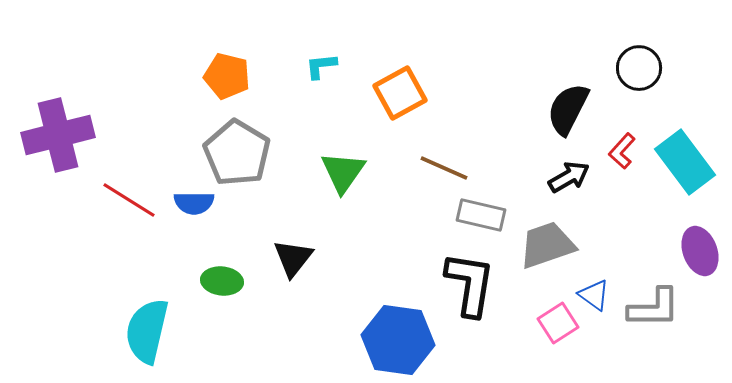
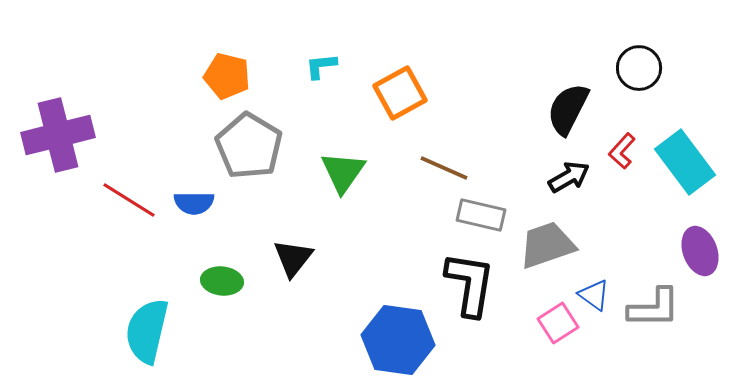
gray pentagon: moved 12 px right, 7 px up
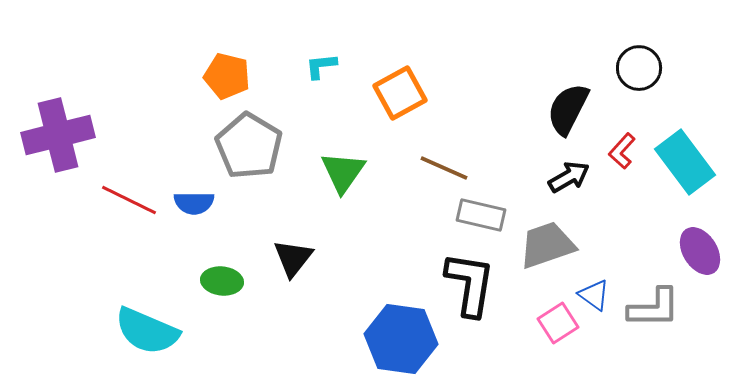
red line: rotated 6 degrees counterclockwise
purple ellipse: rotated 12 degrees counterclockwise
cyan semicircle: rotated 80 degrees counterclockwise
blue hexagon: moved 3 px right, 1 px up
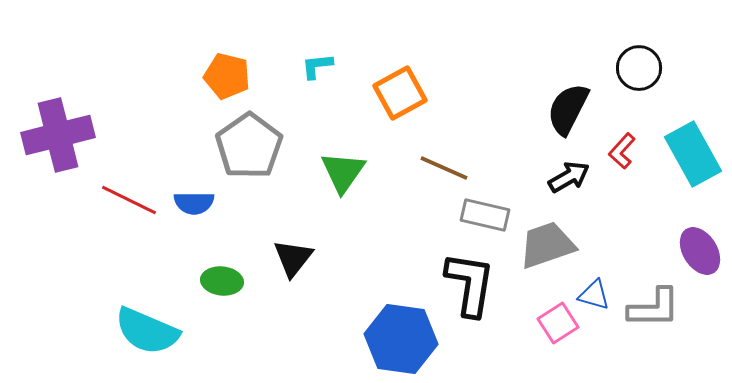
cyan L-shape: moved 4 px left
gray pentagon: rotated 6 degrees clockwise
cyan rectangle: moved 8 px right, 8 px up; rotated 8 degrees clockwise
gray rectangle: moved 4 px right
blue triangle: rotated 20 degrees counterclockwise
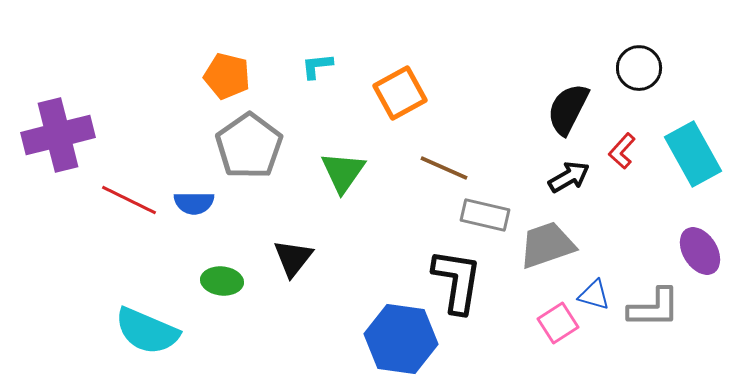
black L-shape: moved 13 px left, 3 px up
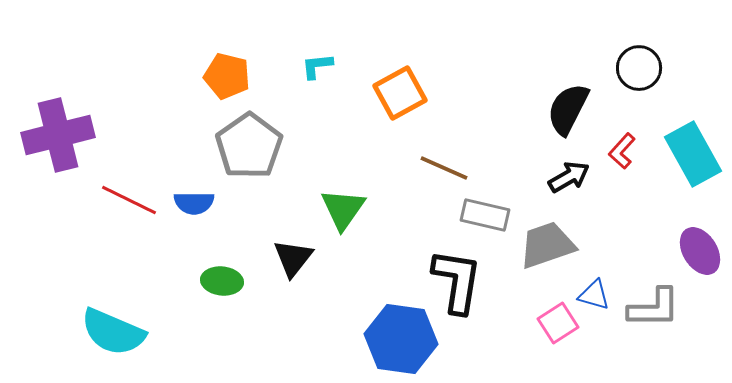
green triangle: moved 37 px down
cyan semicircle: moved 34 px left, 1 px down
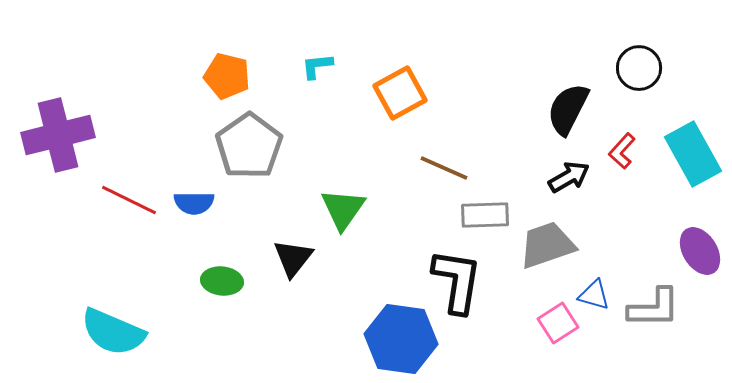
gray rectangle: rotated 15 degrees counterclockwise
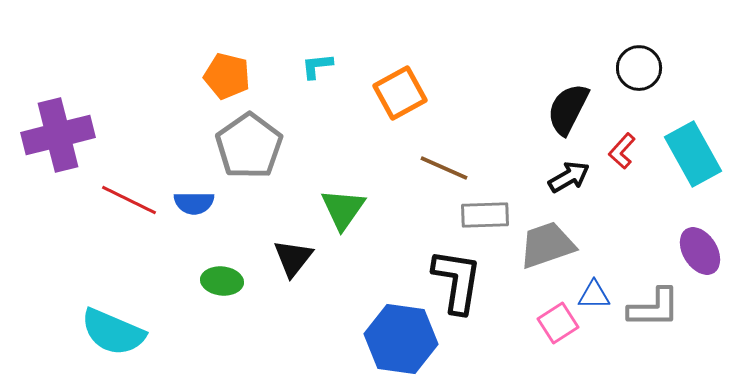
blue triangle: rotated 16 degrees counterclockwise
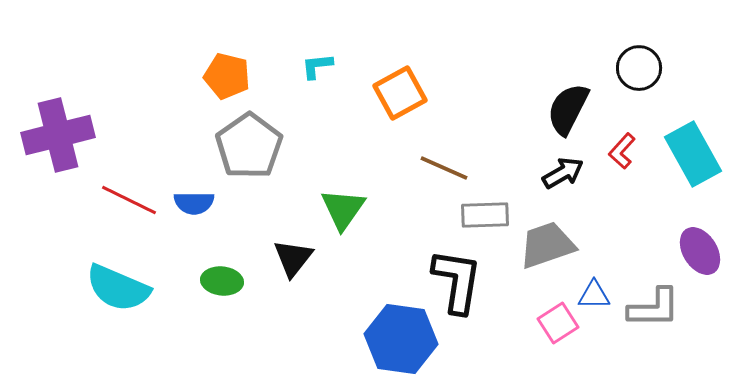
black arrow: moved 6 px left, 4 px up
cyan semicircle: moved 5 px right, 44 px up
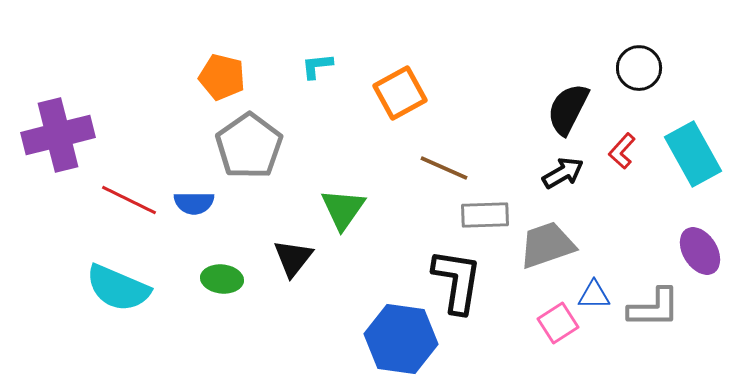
orange pentagon: moved 5 px left, 1 px down
green ellipse: moved 2 px up
